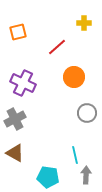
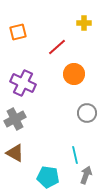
orange circle: moved 3 px up
gray arrow: rotated 18 degrees clockwise
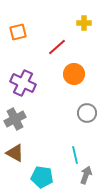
cyan pentagon: moved 6 px left
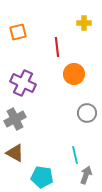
red line: rotated 54 degrees counterclockwise
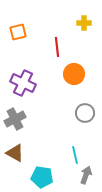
gray circle: moved 2 px left
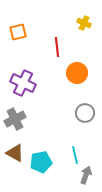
yellow cross: rotated 24 degrees clockwise
orange circle: moved 3 px right, 1 px up
cyan pentagon: moved 1 px left, 15 px up; rotated 20 degrees counterclockwise
